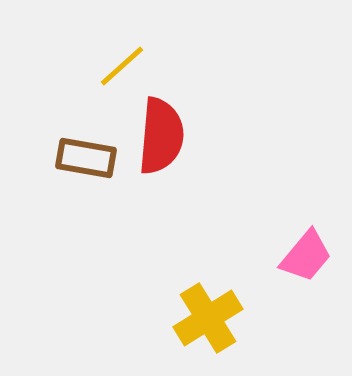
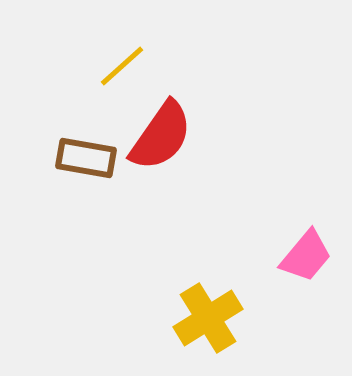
red semicircle: rotated 30 degrees clockwise
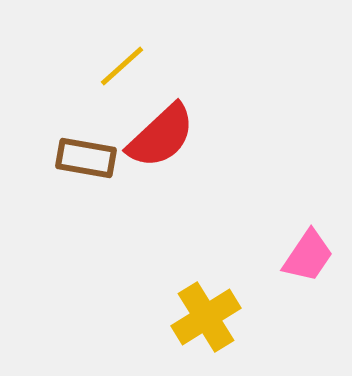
red semicircle: rotated 12 degrees clockwise
pink trapezoid: moved 2 px right; rotated 6 degrees counterclockwise
yellow cross: moved 2 px left, 1 px up
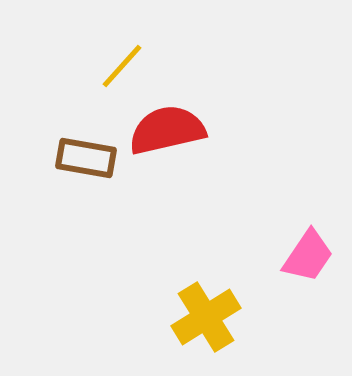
yellow line: rotated 6 degrees counterclockwise
red semicircle: moved 6 px right, 6 px up; rotated 150 degrees counterclockwise
